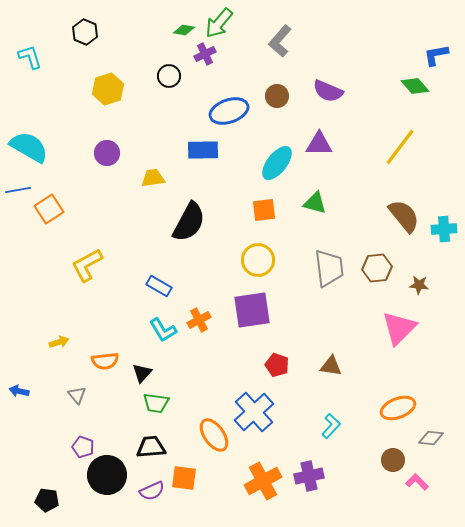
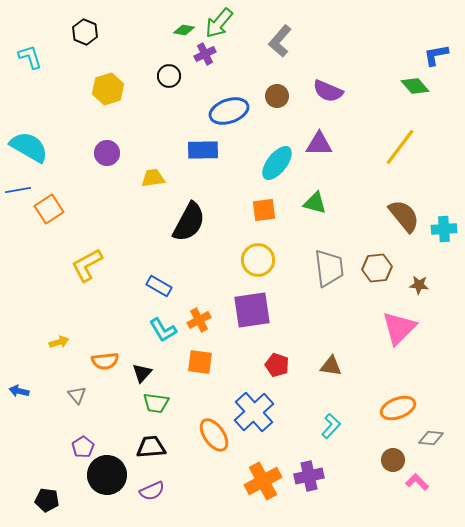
purple pentagon at (83, 447): rotated 20 degrees clockwise
orange square at (184, 478): moved 16 px right, 116 px up
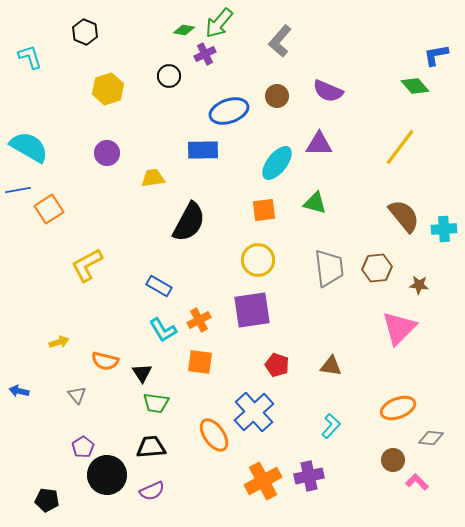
orange semicircle at (105, 361): rotated 20 degrees clockwise
black triangle at (142, 373): rotated 15 degrees counterclockwise
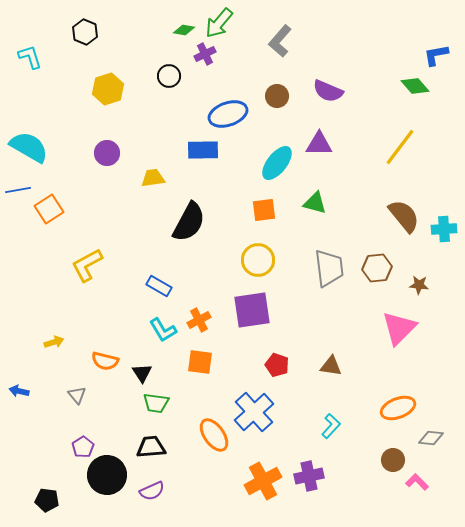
blue ellipse at (229, 111): moved 1 px left, 3 px down
yellow arrow at (59, 342): moved 5 px left
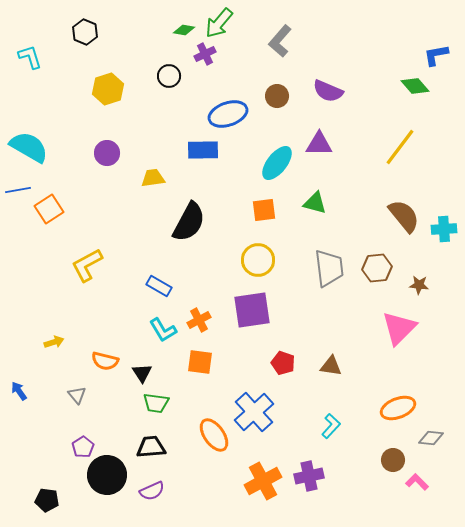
red pentagon at (277, 365): moved 6 px right, 2 px up
blue arrow at (19, 391): rotated 42 degrees clockwise
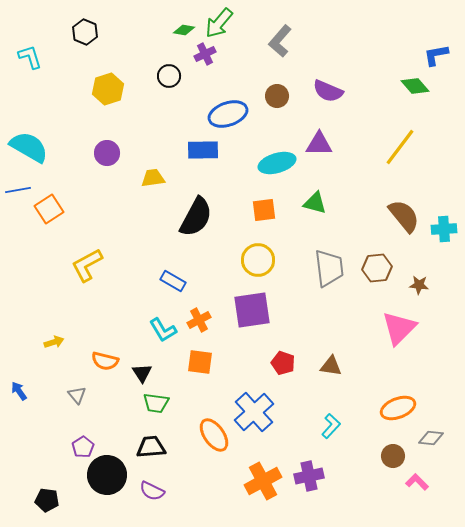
cyan ellipse at (277, 163): rotated 36 degrees clockwise
black semicircle at (189, 222): moved 7 px right, 5 px up
blue rectangle at (159, 286): moved 14 px right, 5 px up
brown circle at (393, 460): moved 4 px up
purple semicircle at (152, 491): rotated 50 degrees clockwise
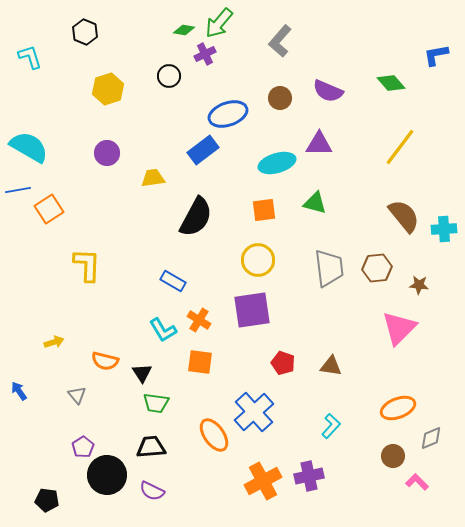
green diamond at (415, 86): moved 24 px left, 3 px up
brown circle at (277, 96): moved 3 px right, 2 px down
blue rectangle at (203, 150): rotated 36 degrees counterclockwise
yellow L-shape at (87, 265): rotated 120 degrees clockwise
orange cross at (199, 320): rotated 30 degrees counterclockwise
gray diamond at (431, 438): rotated 30 degrees counterclockwise
